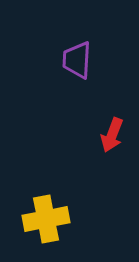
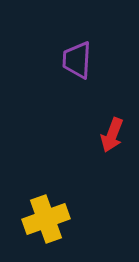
yellow cross: rotated 9 degrees counterclockwise
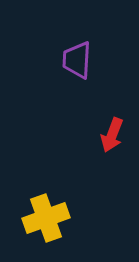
yellow cross: moved 1 px up
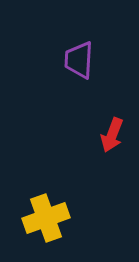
purple trapezoid: moved 2 px right
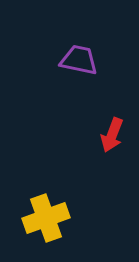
purple trapezoid: rotated 99 degrees clockwise
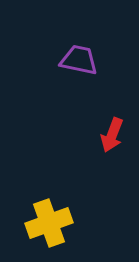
yellow cross: moved 3 px right, 5 px down
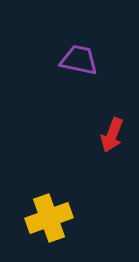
yellow cross: moved 5 px up
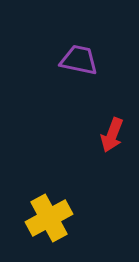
yellow cross: rotated 9 degrees counterclockwise
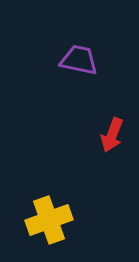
yellow cross: moved 2 px down; rotated 9 degrees clockwise
